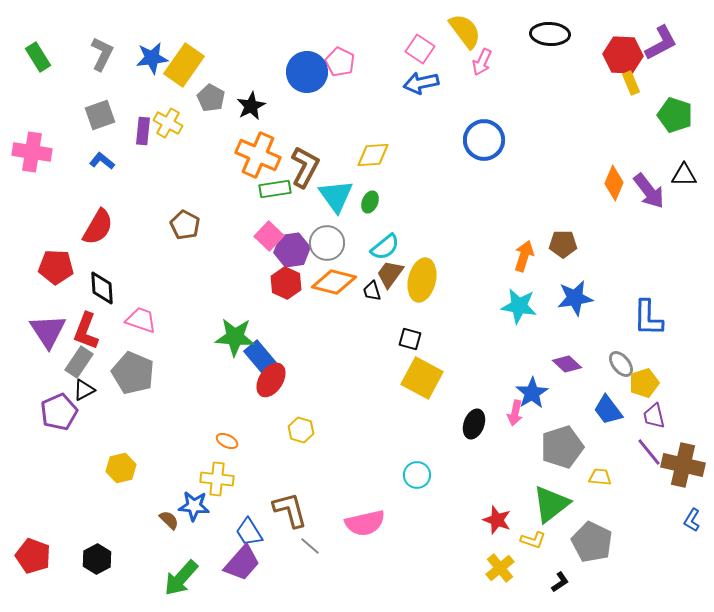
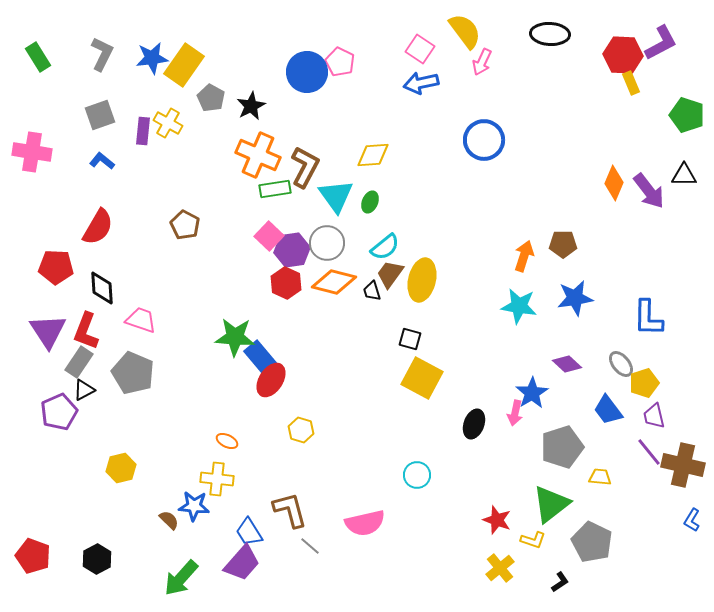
green pentagon at (675, 115): moved 12 px right
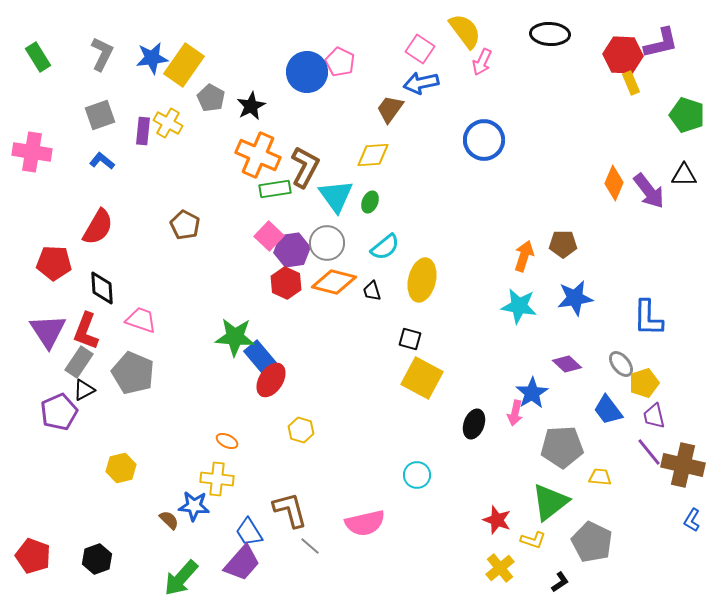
purple L-shape at (661, 43): rotated 15 degrees clockwise
red pentagon at (56, 267): moved 2 px left, 4 px up
brown trapezoid at (390, 274): moved 165 px up
gray pentagon at (562, 447): rotated 15 degrees clockwise
green triangle at (551, 504): moved 1 px left, 2 px up
black hexagon at (97, 559): rotated 8 degrees clockwise
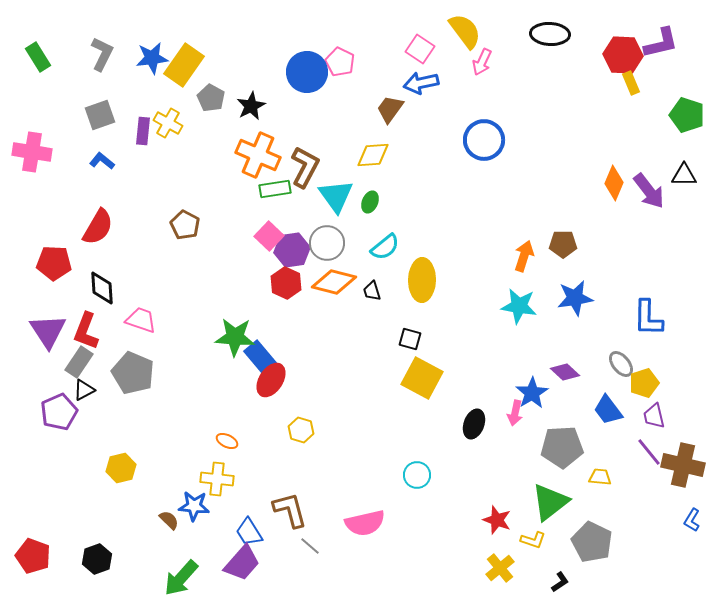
yellow ellipse at (422, 280): rotated 12 degrees counterclockwise
purple diamond at (567, 364): moved 2 px left, 8 px down
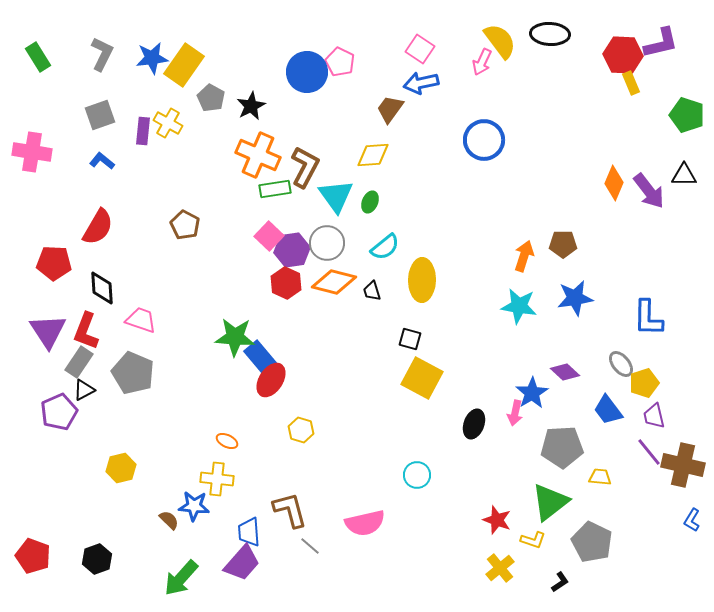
yellow semicircle at (465, 31): moved 35 px right, 10 px down
blue trapezoid at (249, 532): rotated 28 degrees clockwise
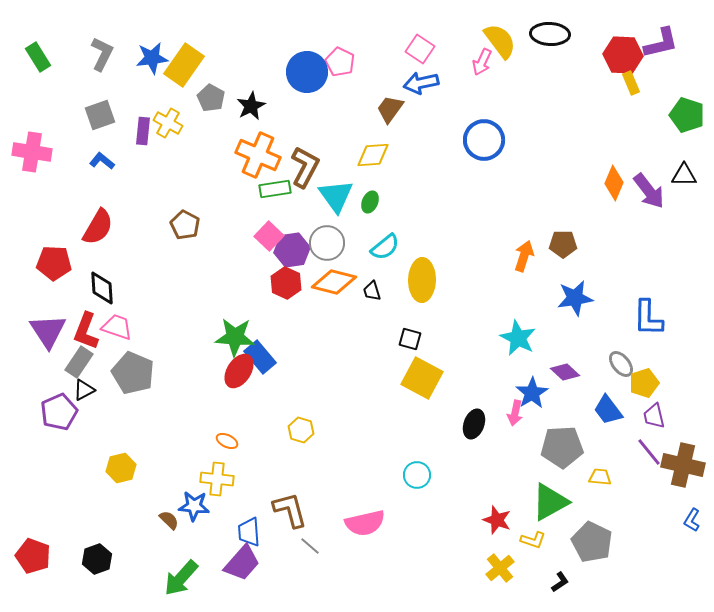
cyan star at (519, 306): moved 1 px left, 32 px down; rotated 18 degrees clockwise
pink trapezoid at (141, 320): moved 24 px left, 7 px down
red ellipse at (271, 380): moved 32 px left, 9 px up
green triangle at (550, 502): rotated 9 degrees clockwise
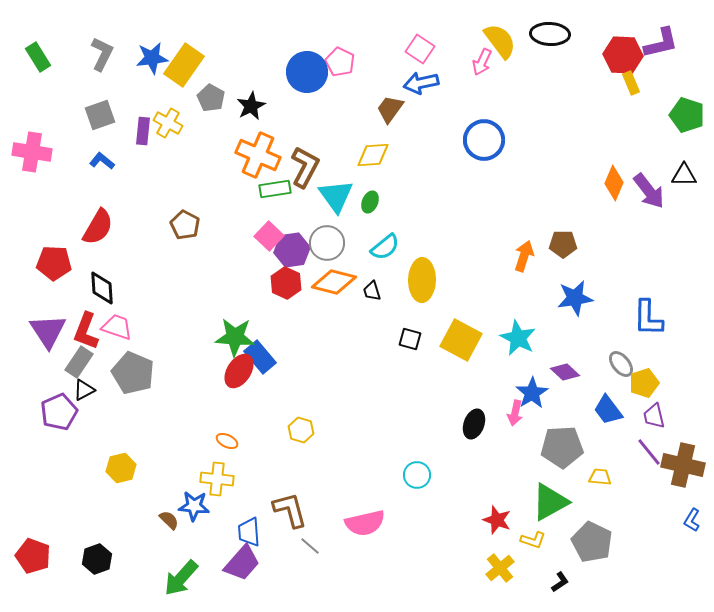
yellow square at (422, 378): moved 39 px right, 38 px up
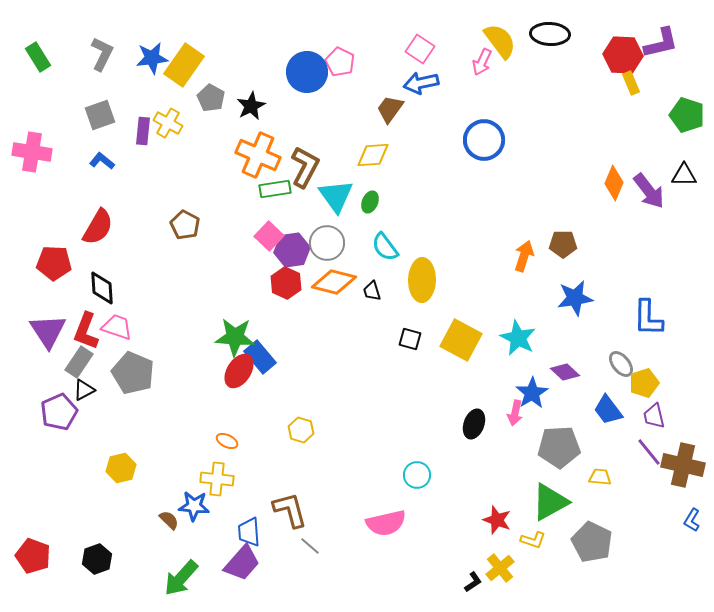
cyan semicircle at (385, 247): rotated 92 degrees clockwise
gray pentagon at (562, 447): moved 3 px left
pink semicircle at (365, 523): moved 21 px right
black L-shape at (560, 582): moved 87 px left
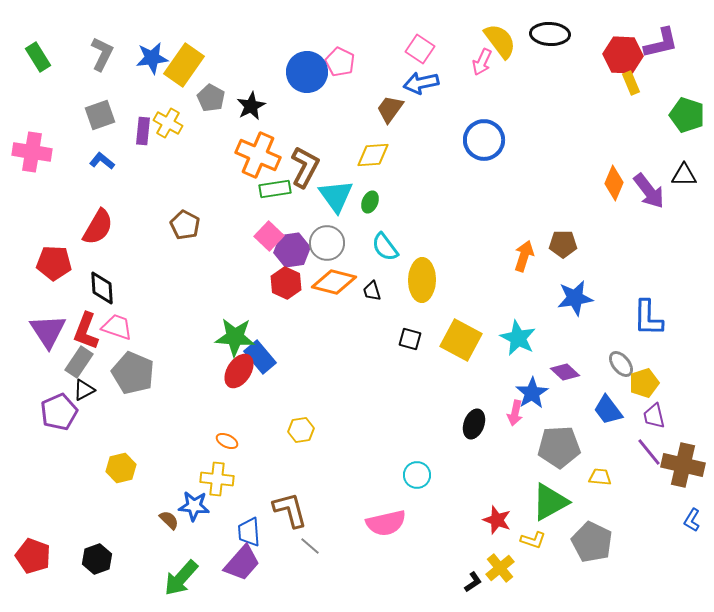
yellow hexagon at (301, 430): rotated 25 degrees counterclockwise
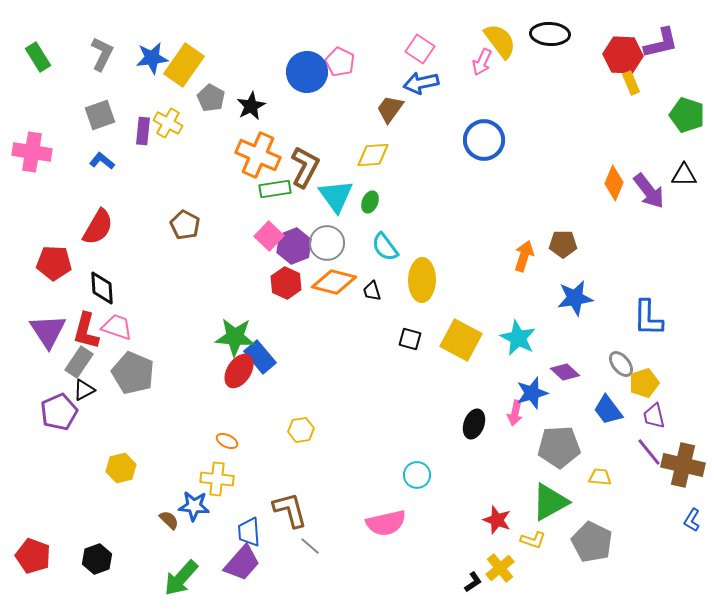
purple hexagon at (292, 250): moved 2 px right, 4 px up; rotated 12 degrees counterclockwise
red L-shape at (86, 331): rotated 6 degrees counterclockwise
blue star at (532, 393): rotated 16 degrees clockwise
